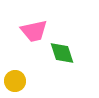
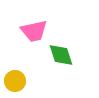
green diamond: moved 1 px left, 2 px down
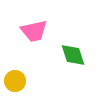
green diamond: moved 12 px right
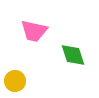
pink trapezoid: rotated 24 degrees clockwise
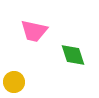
yellow circle: moved 1 px left, 1 px down
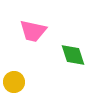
pink trapezoid: moved 1 px left
